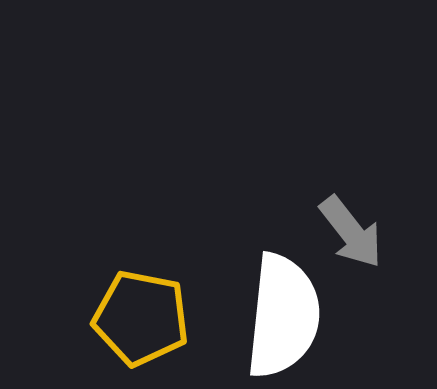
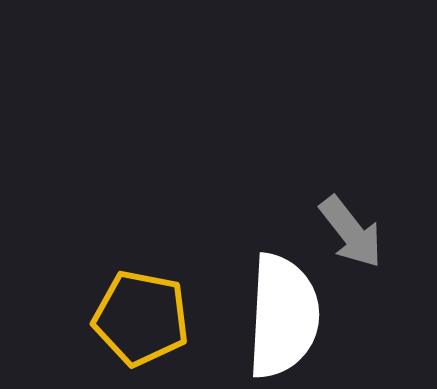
white semicircle: rotated 3 degrees counterclockwise
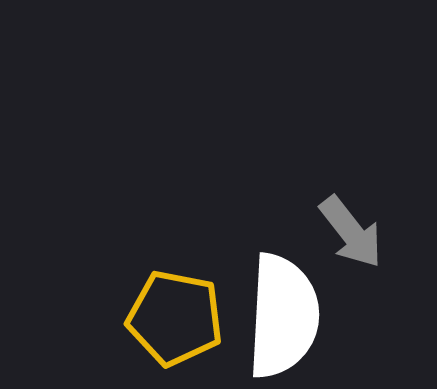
yellow pentagon: moved 34 px right
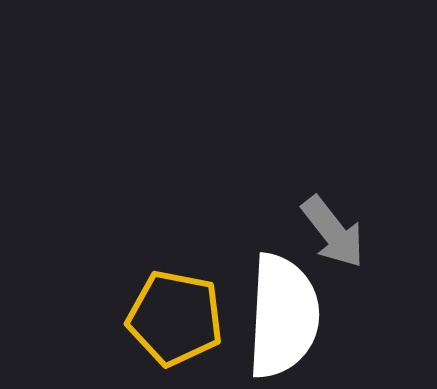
gray arrow: moved 18 px left
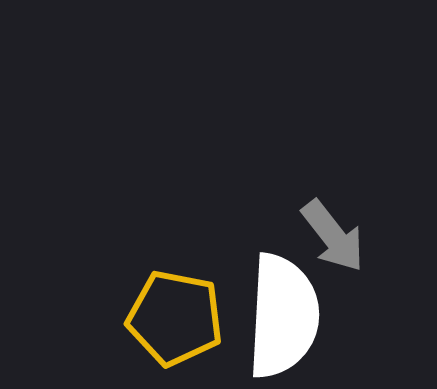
gray arrow: moved 4 px down
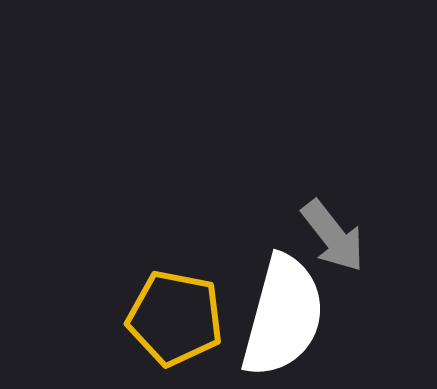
white semicircle: rotated 12 degrees clockwise
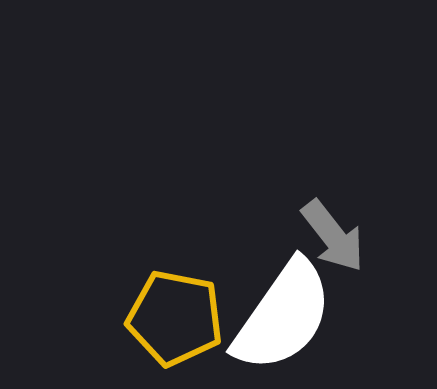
white semicircle: rotated 20 degrees clockwise
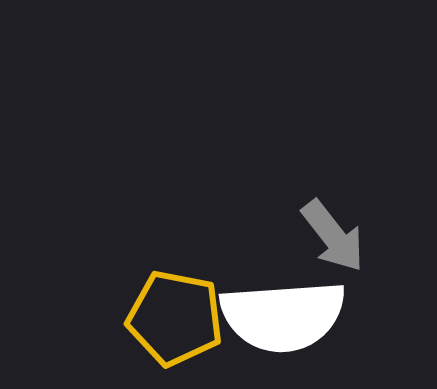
white semicircle: rotated 51 degrees clockwise
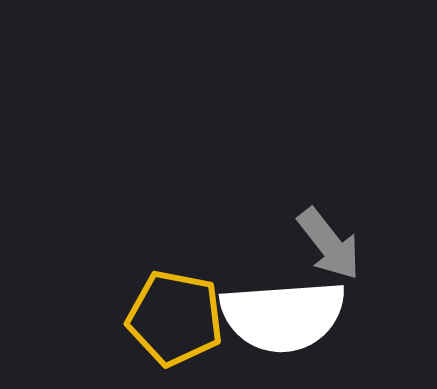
gray arrow: moved 4 px left, 8 px down
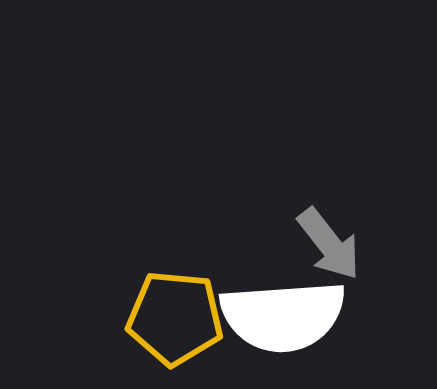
yellow pentagon: rotated 6 degrees counterclockwise
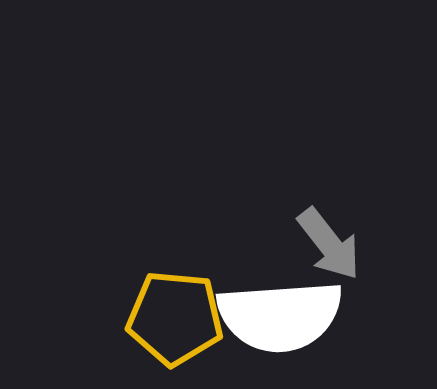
white semicircle: moved 3 px left
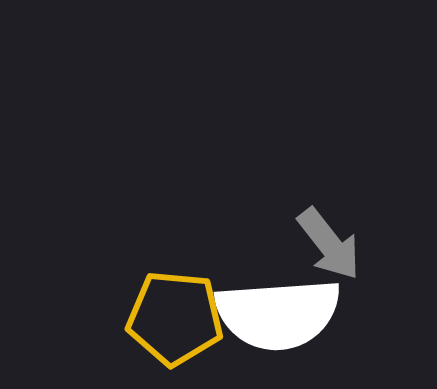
white semicircle: moved 2 px left, 2 px up
